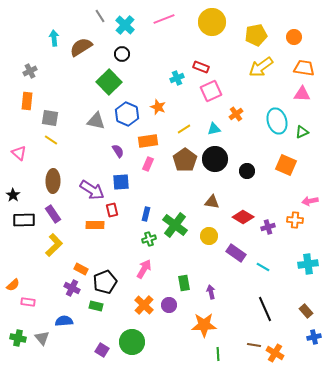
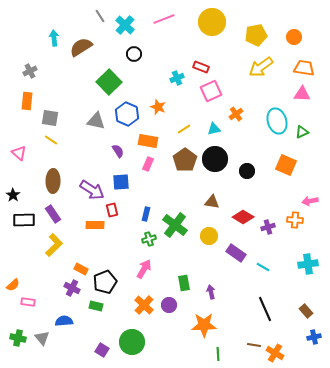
black circle at (122, 54): moved 12 px right
orange rectangle at (148, 141): rotated 18 degrees clockwise
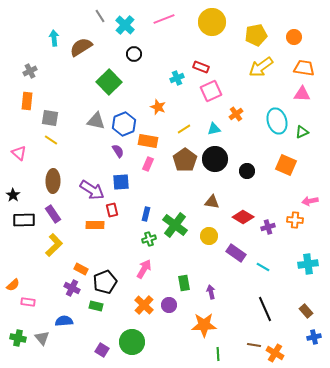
blue hexagon at (127, 114): moved 3 px left, 10 px down; rotated 15 degrees clockwise
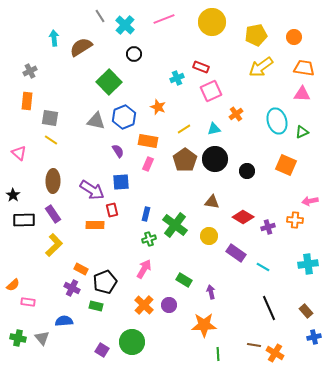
blue hexagon at (124, 124): moved 7 px up
green rectangle at (184, 283): moved 3 px up; rotated 49 degrees counterclockwise
black line at (265, 309): moved 4 px right, 1 px up
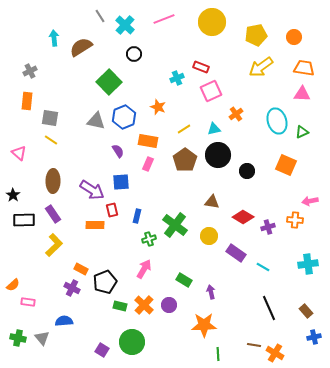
black circle at (215, 159): moved 3 px right, 4 px up
blue rectangle at (146, 214): moved 9 px left, 2 px down
green rectangle at (96, 306): moved 24 px right
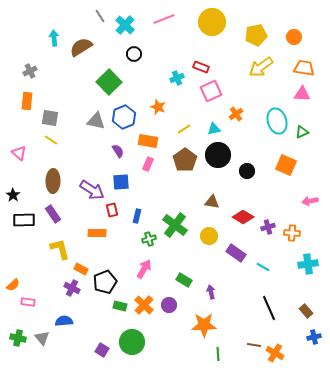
orange cross at (295, 220): moved 3 px left, 13 px down
orange rectangle at (95, 225): moved 2 px right, 8 px down
yellow L-shape at (54, 245): moved 6 px right, 4 px down; rotated 60 degrees counterclockwise
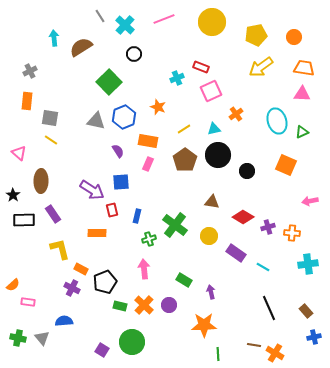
brown ellipse at (53, 181): moved 12 px left
pink arrow at (144, 269): rotated 36 degrees counterclockwise
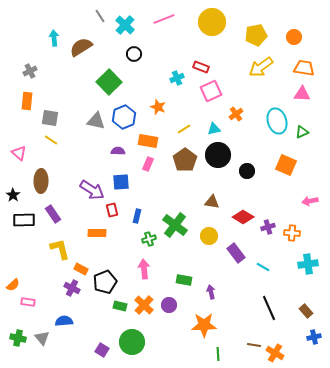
purple semicircle at (118, 151): rotated 56 degrees counterclockwise
purple rectangle at (236, 253): rotated 18 degrees clockwise
green rectangle at (184, 280): rotated 21 degrees counterclockwise
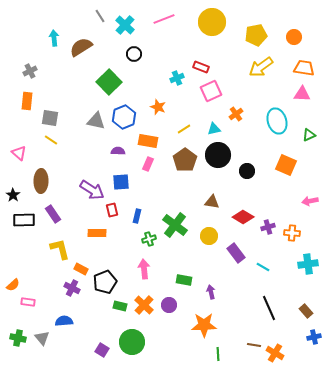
green triangle at (302, 132): moved 7 px right, 3 px down
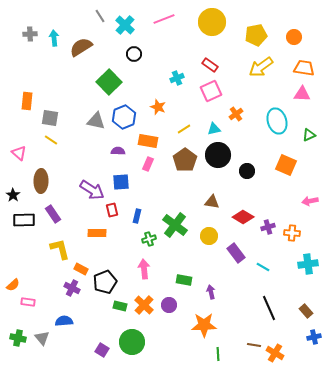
red rectangle at (201, 67): moved 9 px right, 2 px up; rotated 14 degrees clockwise
gray cross at (30, 71): moved 37 px up; rotated 24 degrees clockwise
